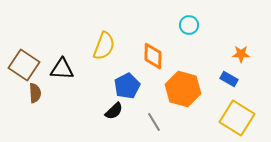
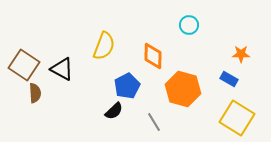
black triangle: rotated 25 degrees clockwise
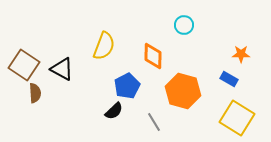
cyan circle: moved 5 px left
orange hexagon: moved 2 px down
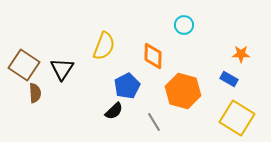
black triangle: rotated 35 degrees clockwise
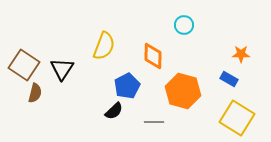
brown semicircle: rotated 18 degrees clockwise
gray line: rotated 60 degrees counterclockwise
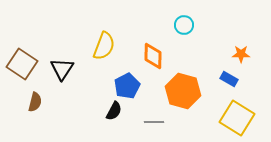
brown square: moved 2 px left, 1 px up
brown semicircle: moved 9 px down
black semicircle: rotated 18 degrees counterclockwise
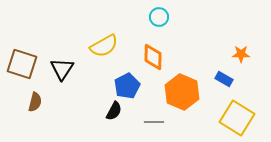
cyan circle: moved 25 px left, 8 px up
yellow semicircle: rotated 40 degrees clockwise
orange diamond: moved 1 px down
brown square: rotated 16 degrees counterclockwise
blue rectangle: moved 5 px left
orange hexagon: moved 1 px left, 1 px down; rotated 8 degrees clockwise
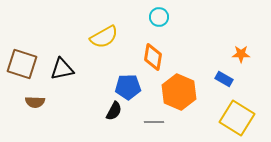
yellow semicircle: moved 9 px up
orange diamond: rotated 8 degrees clockwise
black triangle: rotated 45 degrees clockwise
blue pentagon: moved 1 px right, 1 px down; rotated 25 degrees clockwise
orange hexagon: moved 3 px left
brown semicircle: rotated 78 degrees clockwise
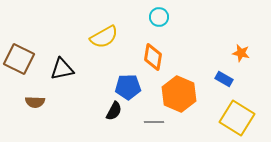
orange star: moved 1 px up; rotated 12 degrees clockwise
brown square: moved 3 px left, 5 px up; rotated 8 degrees clockwise
orange hexagon: moved 2 px down
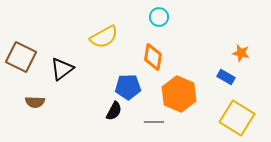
brown square: moved 2 px right, 2 px up
black triangle: rotated 25 degrees counterclockwise
blue rectangle: moved 2 px right, 2 px up
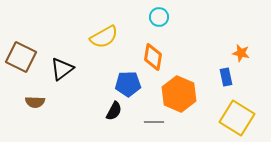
blue rectangle: rotated 48 degrees clockwise
blue pentagon: moved 3 px up
